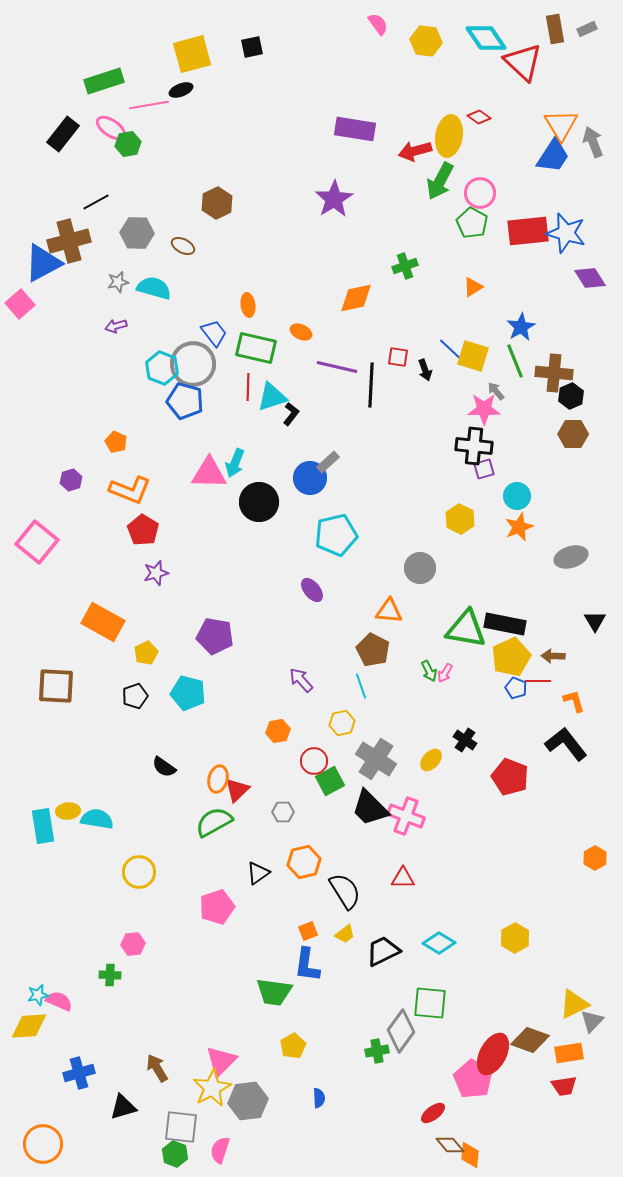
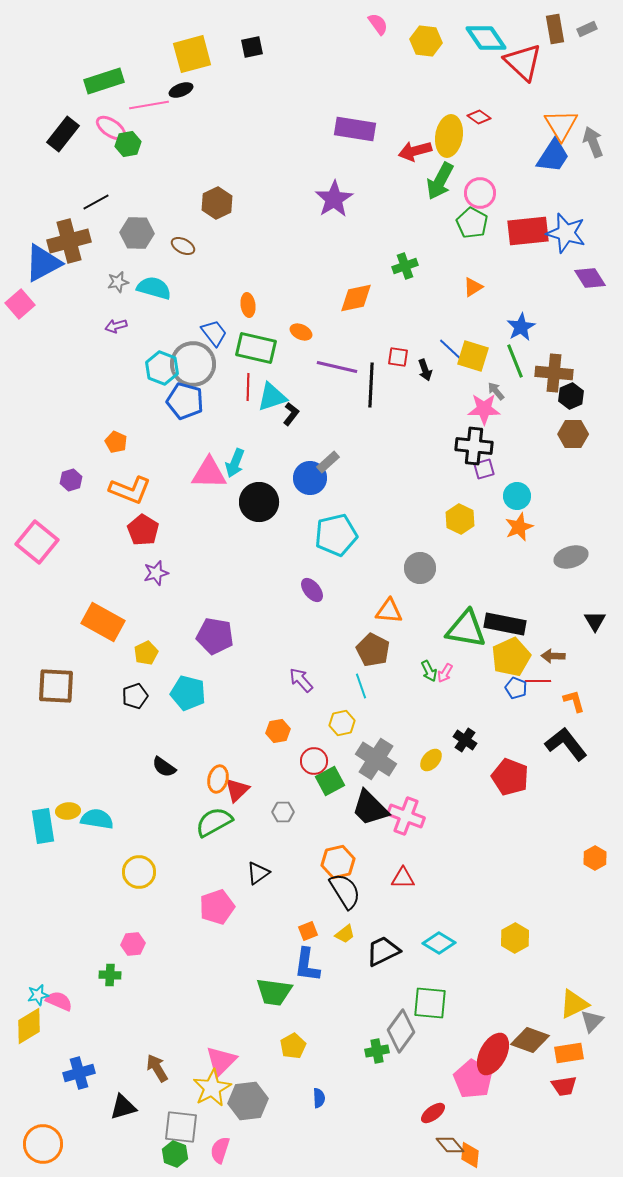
orange hexagon at (304, 862): moved 34 px right
yellow diamond at (29, 1026): rotated 27 degrees counterclockwise
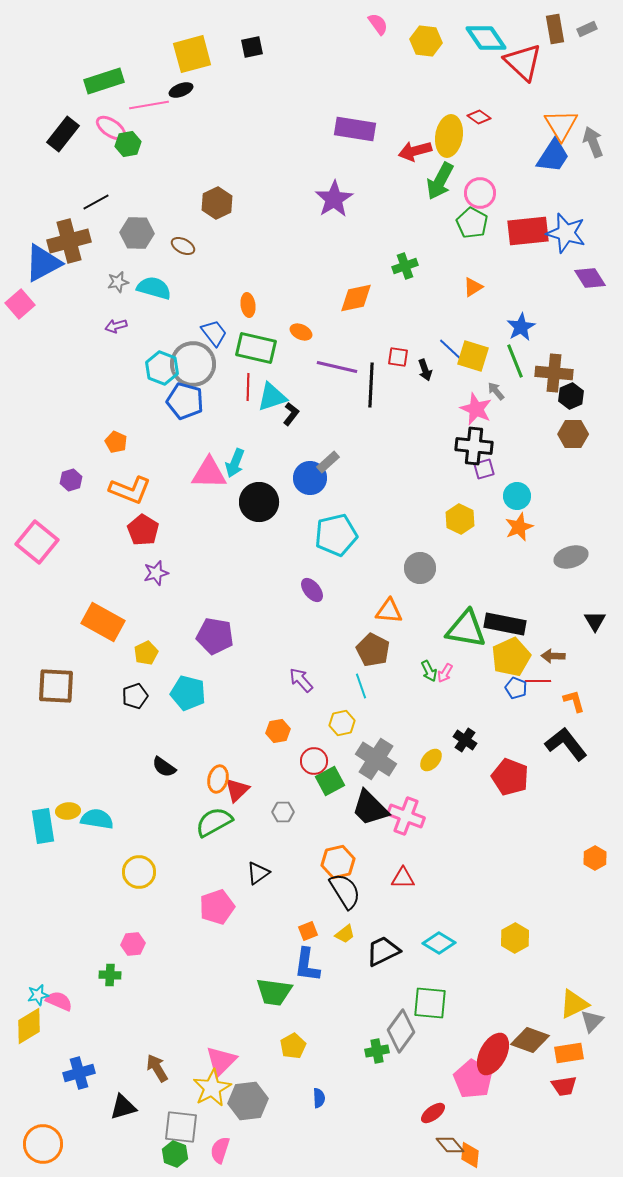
pink star at (484, 409): moved 8 px left; rotated 24 degrees clockwise
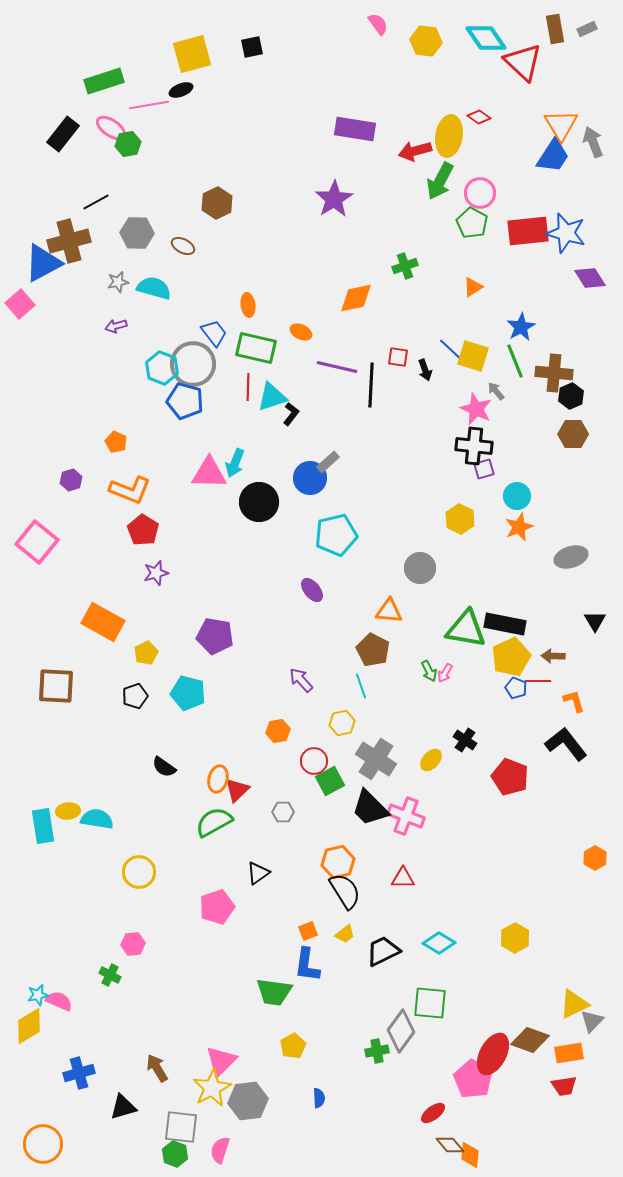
green cross at (110, 975): rotated 25 degrees clockwise
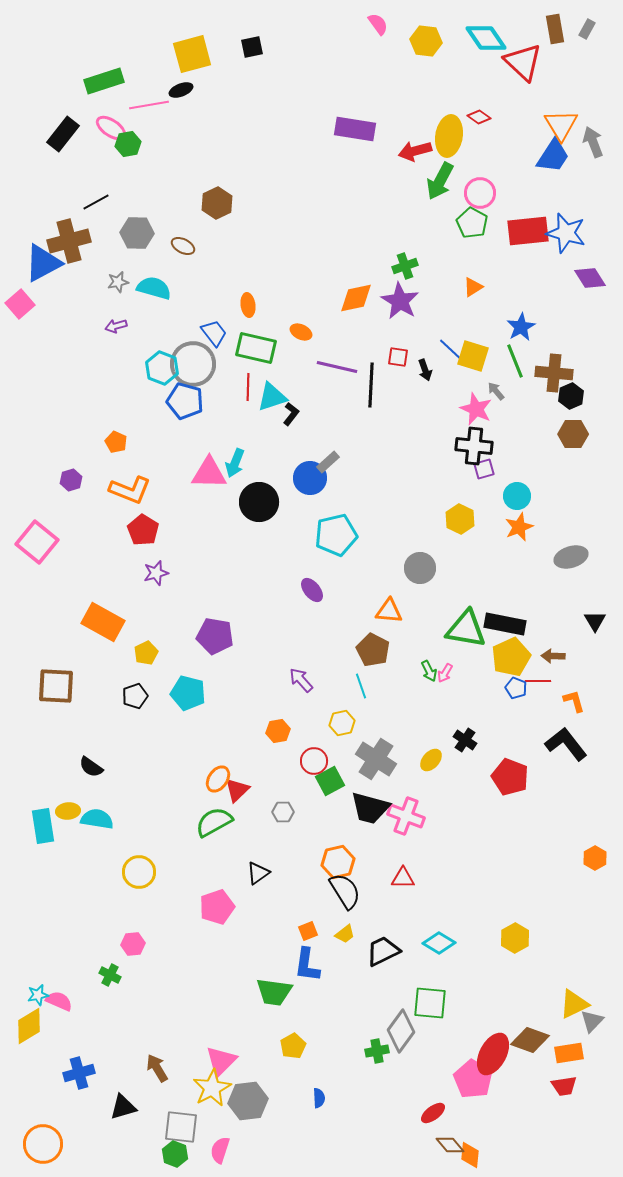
gray rectangle at (587, 29): rotated 36 degrees counterclockwise
purple star at (334, 199): moved 66 px right, 102 px down; rotated 9 degrees counterclockwise
black semicircle at (164, 767): moved 73 px left
orange ellipse at (218, 779): rotated 20 degrees clockwise
black trapezoid at (370, 808): rotated 30 degrees counterclockwise
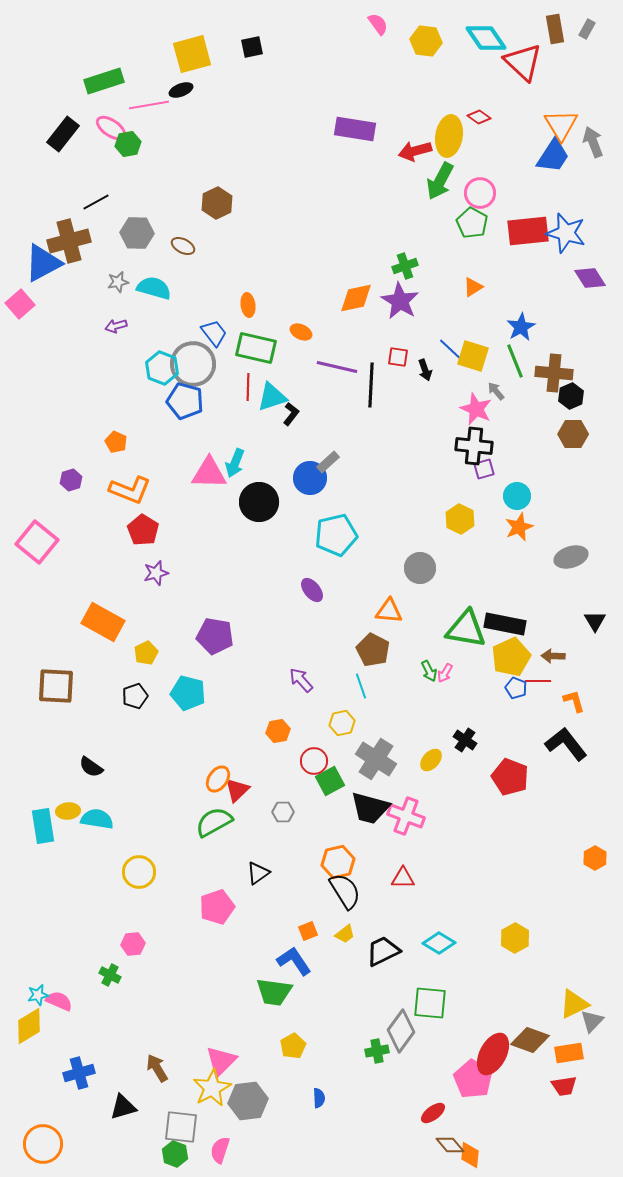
blue L-shape at (307, 965): moved 13 px left, 4 px up; rotated 138 degrees clockwise
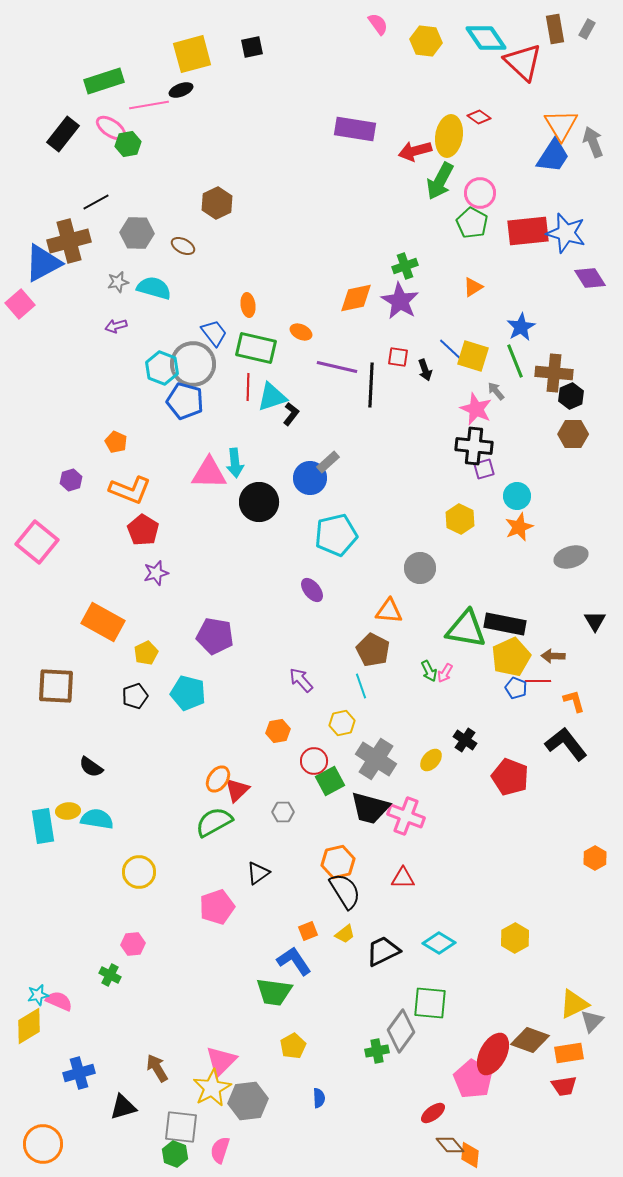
cyan arrow at (235, 463): rotated 28 degrees counterclockwise
